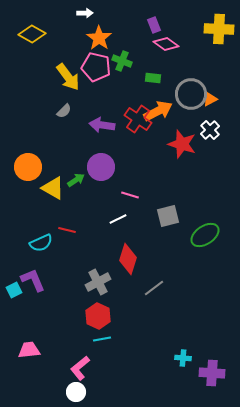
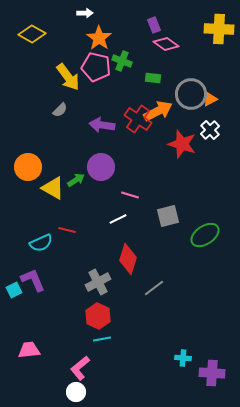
gray semicircle: moved 4 px left, 1 px up
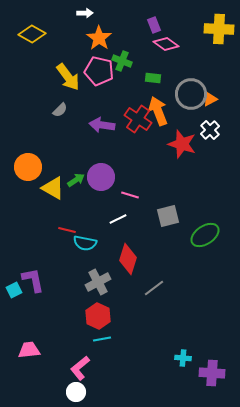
pink pentagon: moved 3 px right, 4 px down
orange arrow: rotated 84 degrees counterclockwise
purple circle: moved 10 px down
cyan semicircle: moved 44 px right; rotated 35 degrees clockwise
purple L-shape: rotated 12 degrees clockwise
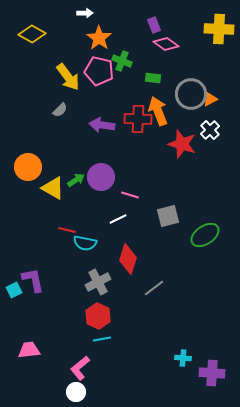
red cross: rotated 32 degrees counterclockwise
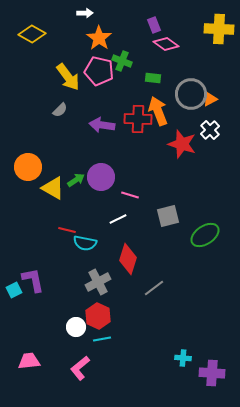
pink trapezoid: moved 11 px down
white circle: moved 65 px up
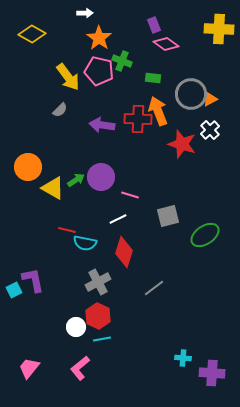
red diamond: moved 4 px left, 7 px up
pink trapezoid: moved 7 px down; rotated 45 degrees counterclockwise
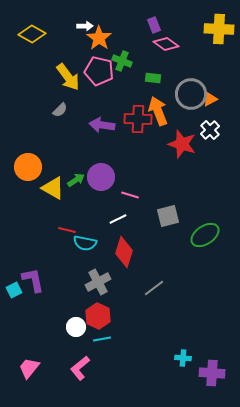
white arrow: moved 13 px down
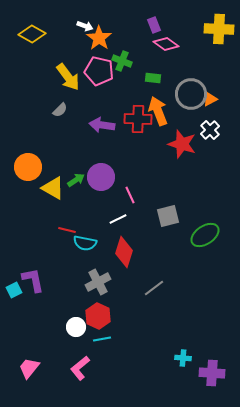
white arrow: rotated 21 degrees clockwise
pink line: rotated 48 degrees clockwise
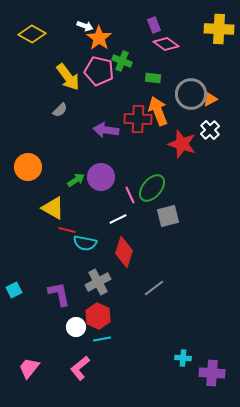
purple arrow: moved 4 px right, 5 px down
yellow triangle: moved 20 px down
green ellipse: moved 53 px left, 47 px up; rotated 16 degrees counterclockwise
purple L-shape: moved 26 px right, 14 px down
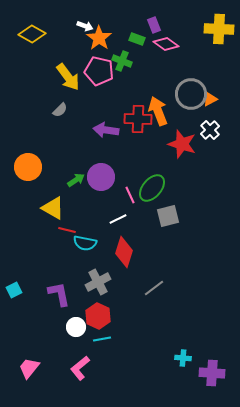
green rectangle: moved 16 px left, 39 px up; rotated 14 degrees clockwise
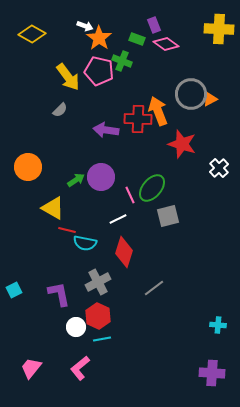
white cross: moved 9 px right, 38 px down
cyan cross: moved 35 px right, 33 px up
pink trapezoid: moved 2 px right
